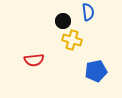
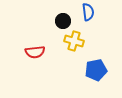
yellow cross: moved 2 px right, 1 px down
red semicircle: moved 1 px right, 8 px up
blue pentagon: moved 1 px up
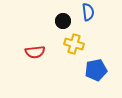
yellow cross: moved 3 px down
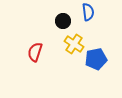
yellow cross: rotated 18 degrees clockwise
red semicircle: rotated 114 degrees clockwise
blue pentagon: moved 11 px up
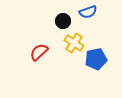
blue semicircle: rotated 78 degrees clockwise
yellow cross: moved 1 px up
red semicircle: moved 4 px right; rotated 30 degrees clockwise
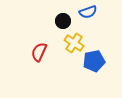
red semicircle: rotated 24 degrees counterclockwise
blue pentagon: moved 2 px left, 2 px down
